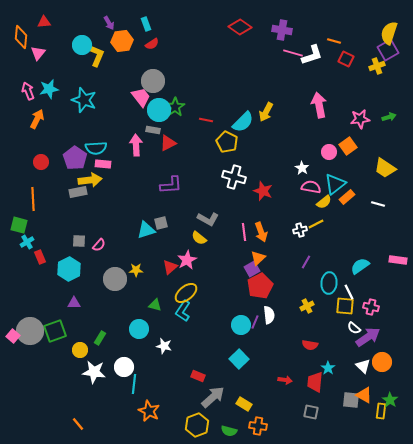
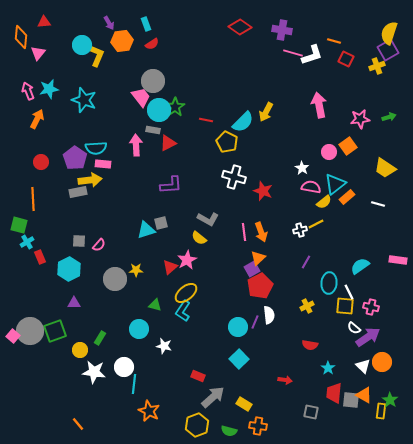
cyan circle at (241, 325): moved 3 px left, 2 px down
red trapezoid at (315, 382): moved 19 px right, 11 px down
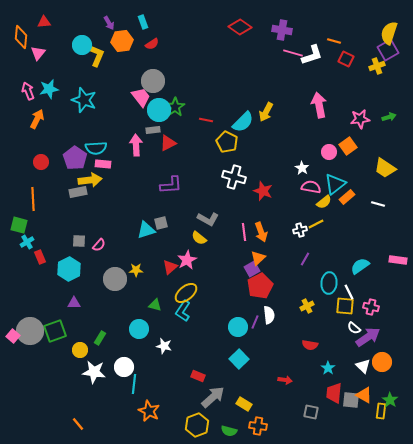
cyan rectangle at (146, 24): moved 3 px left, 2 px up
gray rectangle at (153, 130): rotated 16 degrees counterclockwise
purple line at (306, 262): moved 1 px left, 3 px up
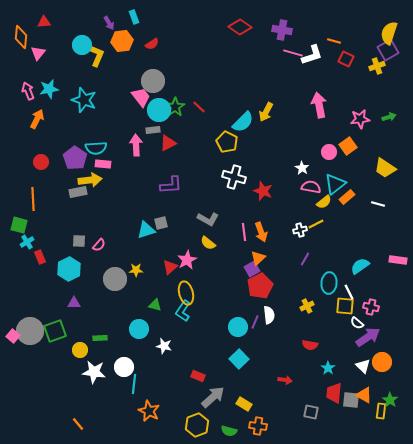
cyan rectangle at (143, 22): moved 9 px left, 5 px up
red line at (206, 120): moved 7 px left, 13 px up; rotated 32 degrees clockwise
yellow semicircle at (199, 238): moved 9 px right, 5 px down
yellow ellipse at (186, 293): rotated 65 degrees counterclockwise
white semicircle at (354, 328): moved 3 px right, 5 px up
green rectangle at (100, 338): rotated 56 degrees clockwise
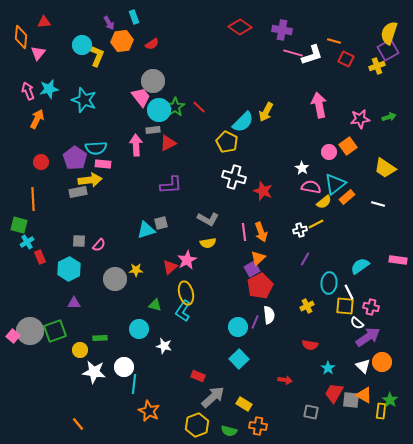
yellow semicircle at (208, 243): rotated 49 degrees counterclockwise
red trapezoid at (334, 393): rotated 25 degrees clockwise
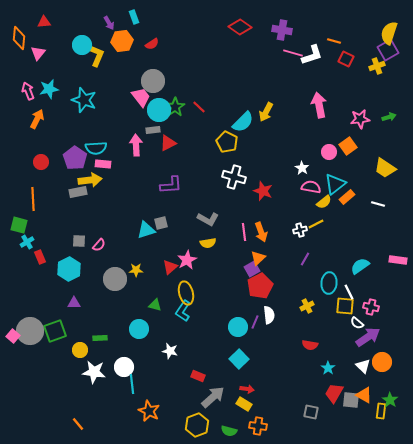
orange diamond at (21, 37): moved 2 px left, 1 px down
white star at (164, 346): moved 6 px right, 5 px down
red arrow at (285, 380): moved 38 px left, 9 px down
cyan line at (134, 384): moved 2 px left; rotated 12 degrees counterclockwise
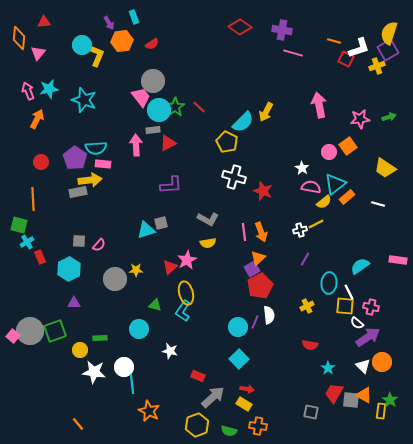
white L-shape at (312, 55): moved 47 px right, 7 px up
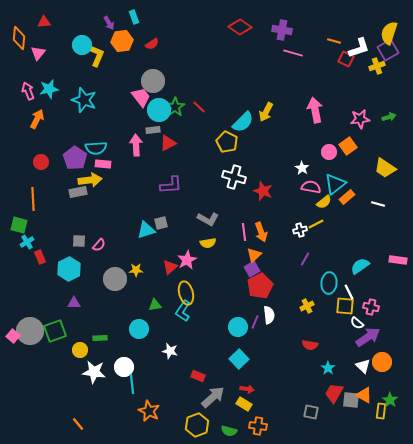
pink arrow at (319, 105): moved 4 px left, 5 px down
orange triangle at (258, 258): moved 4 px left, 3 px up
green triangle at (155, 305): rotated 24 degrees counterclockwise
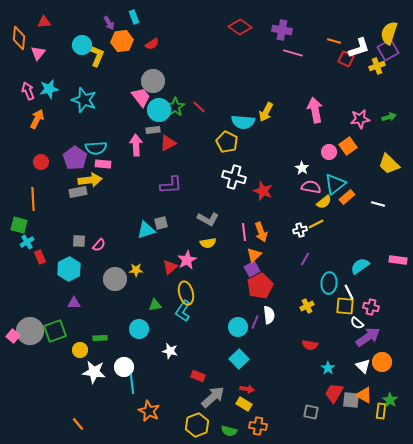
cyan semicircle at (243, 122): rotated 50 degrees clockwise
yellow trapezoid at (385, 168): moved 4 px right, 4 px up; rotated 10 degrees clockwise
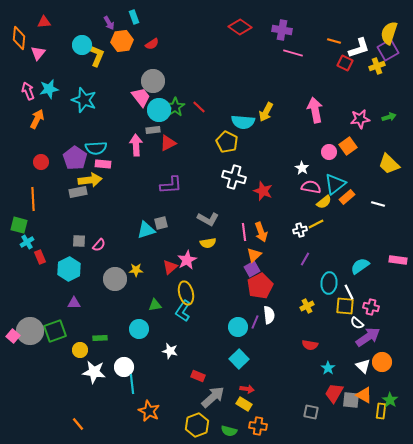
red square at (346, 59): moved 1 px left, 4 px down
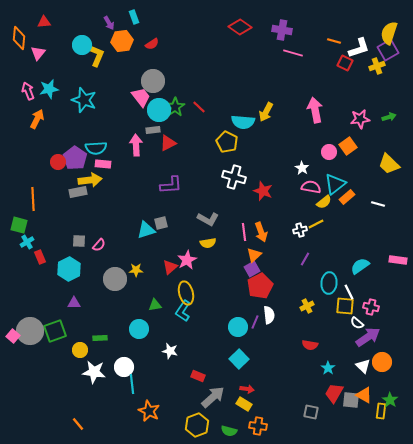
red circle at (41, 162): moved 17 px right
